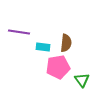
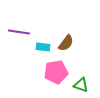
brown semicircle: rotated 30 degrees clockwise
pink pentagon: moved 2 px left, 5 px down
green triangle: moved 1 px left, 5 px down; rotated 35 degrees counterclockwise
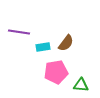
cyan rectangle: rotated 16 degrees counterclockwise
green triangle: rotated 14 degrees counterclockwise
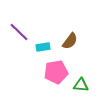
purple line: rotated 35 degrees clockwise
brown semicircle: moved 4 px right, 2 px up
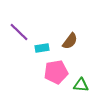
cyan rectangle: moved 1 px left, 1 px down
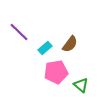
brown semicircle: moved 3 px down
cyan rectangle: moved 3 px right; rotated 32 degrees counterclockwise
green triangle: rotated 35 degrees clockwise
